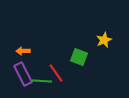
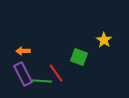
yellow star: rotated 14 degrees counterclockwise
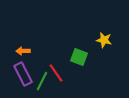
yellow star: rotated 21 degrees counterclockwise
green line: rotated 66 degrees counterclockwise
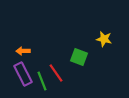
yellow star: moved 1 px up
green line: rotated 48 degrees counterclockwise
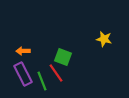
green square: moved 16 px left
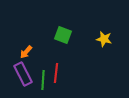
orange arrow: moved 3 px right, 1 px down; rotated 48 degrees counterclockwise
green square: moved 22 px up
red line: rotated 42 degrees clockwise
green line: moved 1 px right, 1 px up; rotated 24 degrees clockwise
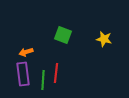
orange arrow: rotated 32 degrees clockwise
purple rectangle: rotated 20 degrees clockwise
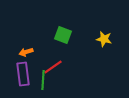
red line: moved 3 px left, 6 px up; rotated 48 degrees clockwise
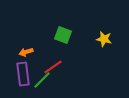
green line: moved 1 px left; rotated 42 degrees clockwise
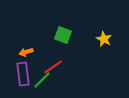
yellow star: rotated 14 degrees clockwise
